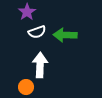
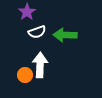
orange circle: moved 1 px left, 12 px up
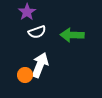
green arrow: moved 7 px right
white arrow: rotated 20 degrees clockwise
